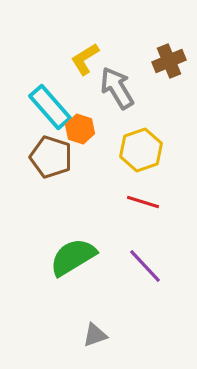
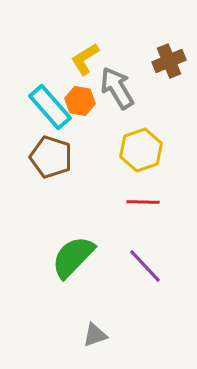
orange hexagon: moved 28 px up; rotated 8 degrees counterclockwise
red line: rotated 16 degrees counterclockwise
green semicircle: rotated 15 degrees counterclockwise
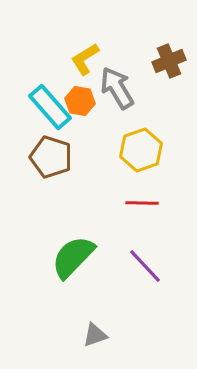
red line: moved 1 px left, 1 px down
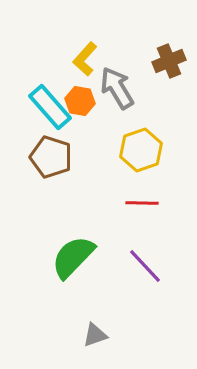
yellow L-shape: rotated 16 degrees counterclockwise
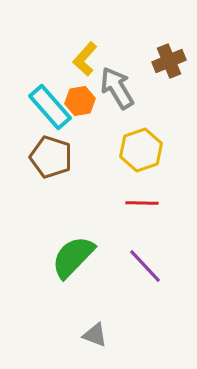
orange hexagon: rotated 20 degrees counterclockwise
gray triangle: rotated 40 degrees clockwise
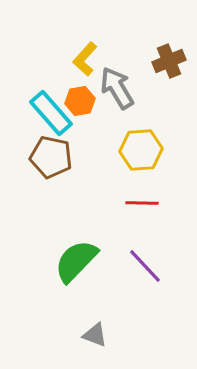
cyan rectangle: moved 1 px right, 6 px down
yellow hexagon: rotated 15 degrees clockwise
brown pentagon: rotated 6 degrees counterclockwise
green semicircle: moved 3 px right, 4 px down
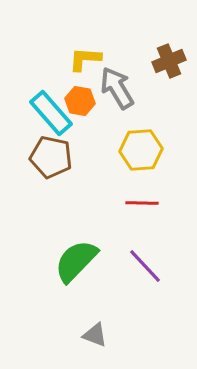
yellow L-shape: rotated 52 degrees clockwise
orange hexagon: rotated 20 degrees clockwise
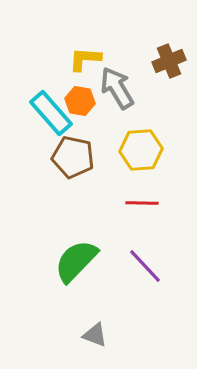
brown pentagon: moved 22 px right
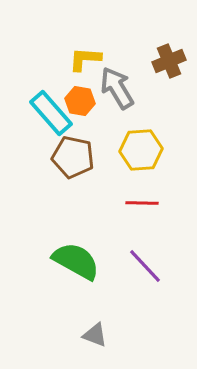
green semicircle: rotated 75 degrees clockwise
